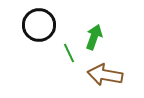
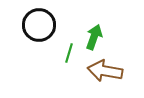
green line: rotated 42 degrees clockwise
brown arrow: moved 4 px up
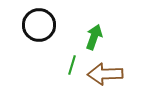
green line: moved 3 px right, 12 px down
brown arrow: moved 3 px down; rotated 12 degrees counterclockwise
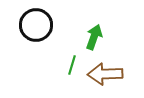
black circle: moved 3 px left
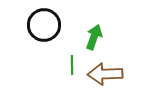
black circle: moved 8 px right
green line: rotated 18 degrees counterclockwise
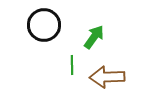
green arrow: rotated 15 degrees clockwise
brown arrow: moved 2 px right, 3 px down
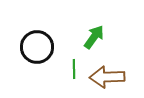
black circle: moved 7 px left, 22 px down
green line: moved 2 px right, 4 px down
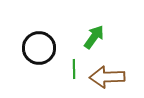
black circle: moved 2 px right, 1 px down
